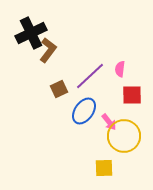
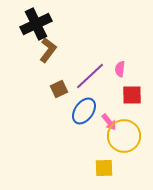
black cross: moved 5 px right, 9 px up
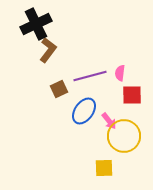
pink semicircle: moved 4 px down
purple line: rotated 28 degrees clockwise
pink arrow: moved 1 px up
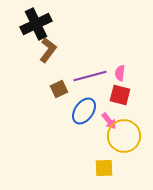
red square: moved 12 px left; rotated 15 degrees clockwise
